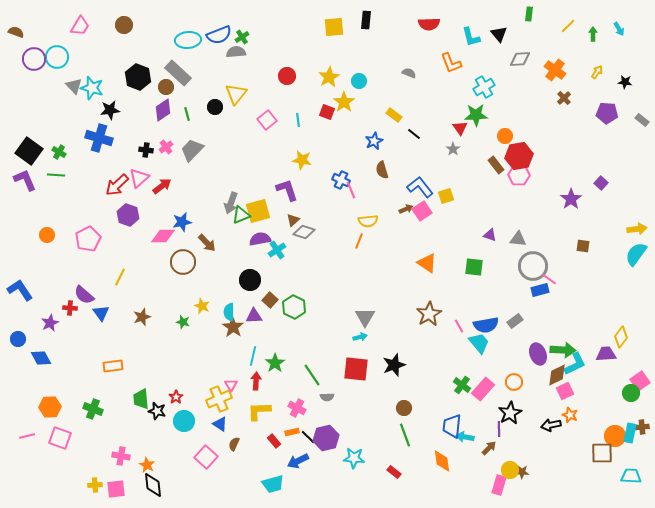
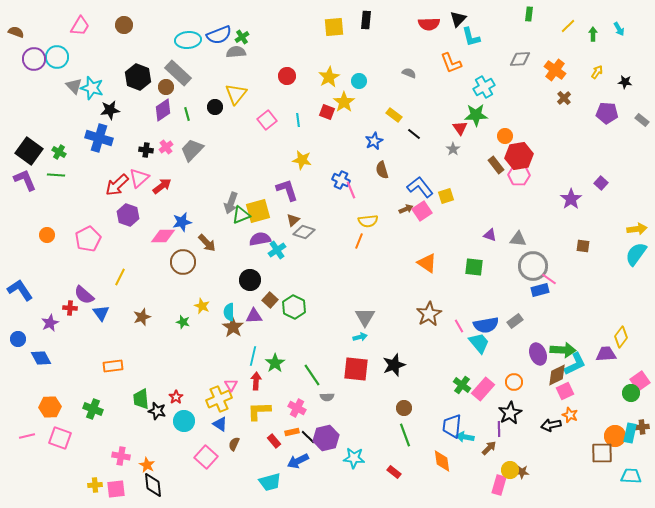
black triangle at (499, 34): moved 41 px left, 15 px up; rotated 24 degrees clockwise
cyan trapezoid at (273, 484): moved 3 px left, 2 px up
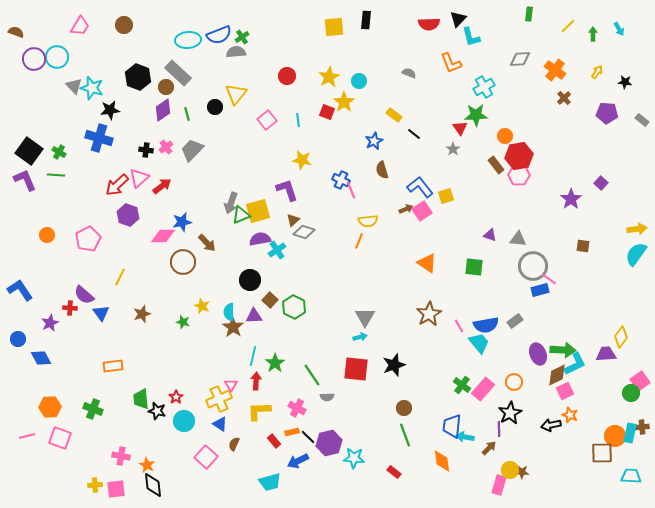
brown star at (142, 317): moved 3 px up
purple hexagon at (326, 438): moved 3 px right, 5 px down
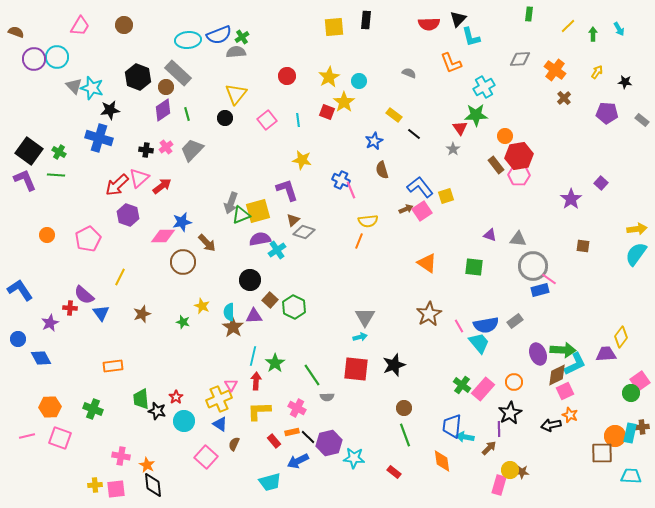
black circle at (215, 107): moved 10 px right, 11 px down
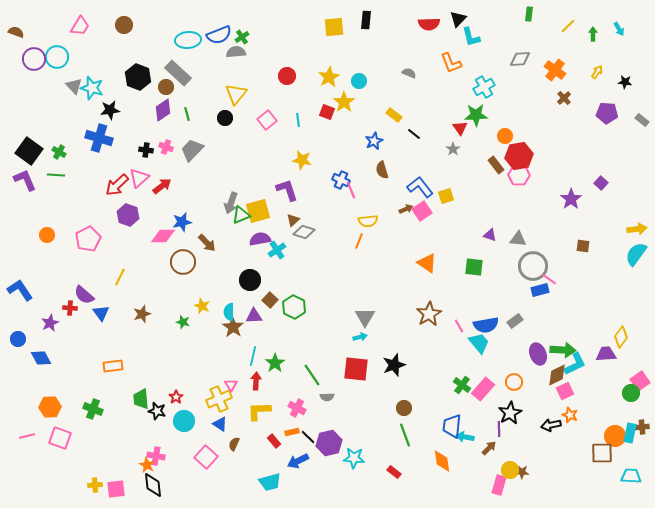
pink cross at (166, 147): rotated 32 degrees counterclockwise
pink cross at (121, 456): moved 35 px right
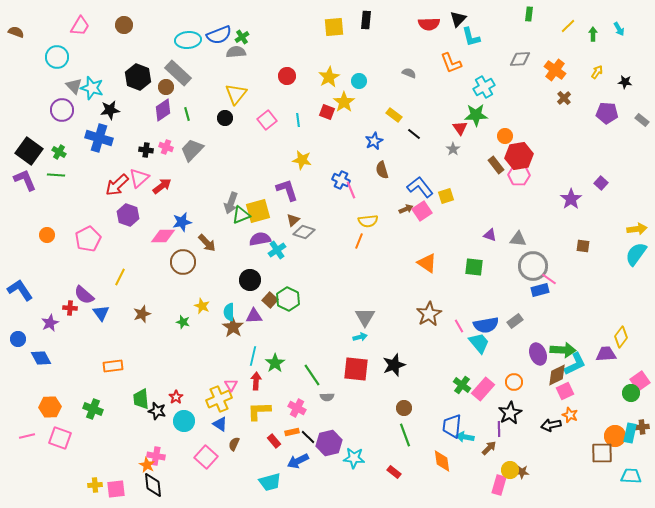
purple circle at (34, 59): moved 28 px right, 51 px down
green hexagon at (294, 307): moved 6 px left, 8 px up
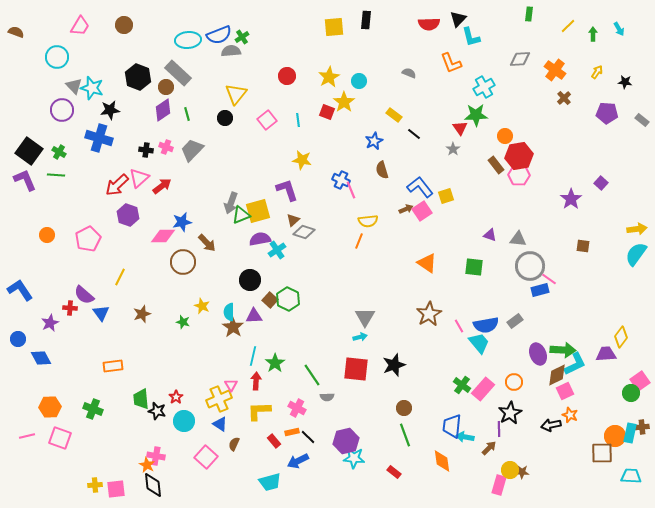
gray semicircle at (236, 52): moved 5 px left, 1 px up
gray circle at (533, 266): moved 3 px left
purple hexagon at (329, 443): moved 17 px right, 2 px up
